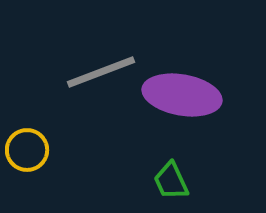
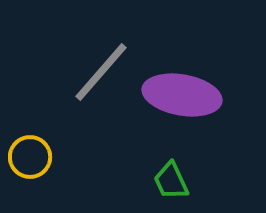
gray line: rotated 28 degrees counterclockwise
yellow circle: moved 3 px right, 7 px down
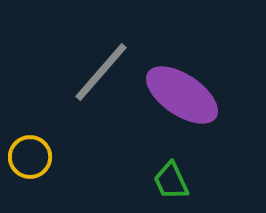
purple ellipse: rotated 24 degrees clockwise
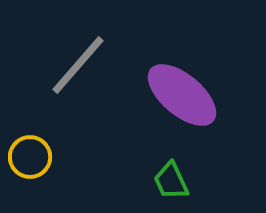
gray line: moved 23 px left, 7 px up
purple ellipse: rotated 6 degrees clockwise
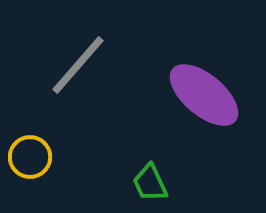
purple ellipse: moved 22 px right
green trapezoid: moved 21 px left, 2 px down
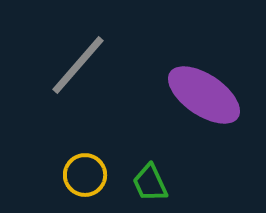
purple ellipse: rotated 6 degrees counterclockwise
yellow circle: moved 55 px right, 18 px down
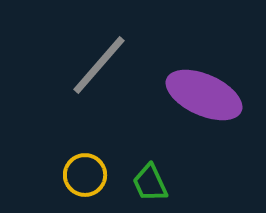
gray line: moved 21 px right
purple ellipse: rotated 10 degrees counterclockwise
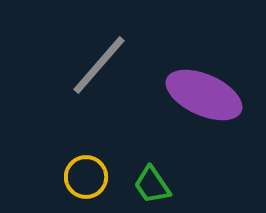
yellow circle: moved 1 px right, 2 px down
green trapezoid: moved 2 px right, 2 px down; rotated 9 degrees counterclockwise
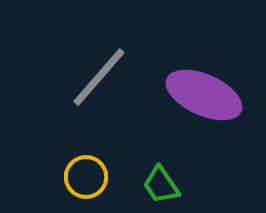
gray line: moved 12 px down
green trapezoid: moved 9 px right
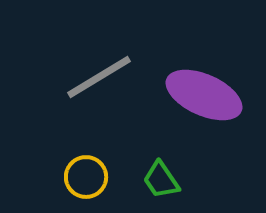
gray line: rotated 18 degrees clockwise
green trapezoid: moved 5 px up
